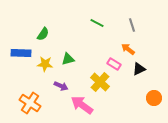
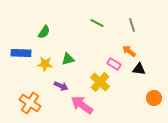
green semicircle: moved 1 px right, 2 px up
orange arrow: moved 1 px right, 2 px down
black triangle: rotated 32 degrees clockwise
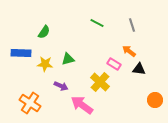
orange circle: moved 1 px right, 2 px down
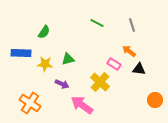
purple arrow: moved 1 px right, 2 px up
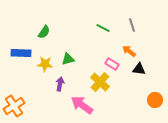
green line: moved 6 px right, 5 px down
pink rectangle: moved 2 px left
purple arrow: moved 2 px left; rotated 104 degrees counterclockwise
orange cross: moved 16 px left, 3 px down; rotated 25 degrees clockwise
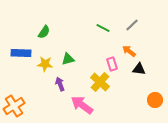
gray line: rotated 64 degrees clockwise
pink rectangle: rotated 40 degrees clockwise
purple arrow: rotated 32 degrees counterclockwise
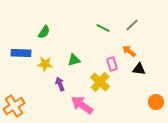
green triangle: moved 6 px right, 1 px down
orange circle: moved 1 px right, 2 px down
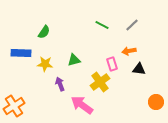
green line: moved 1 px left, 3 px up
orange arrow: rotated 48 degrees counterclockwise
yellow cross: rotated 12 degrees clockwise
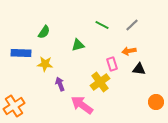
green triangle: moved 4 px right, 15 px up
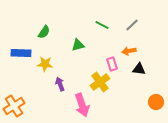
pink arrow: rotated 145 degrees counterclockwise
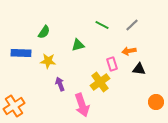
yellow star: moved 3 px right, 3 px up
